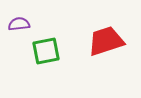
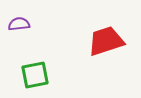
green square: moved 11 px left, 24 px down
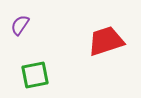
purple semicircle: moved 1 px right, 1 px down; rotated 50 degrees counterclockwise
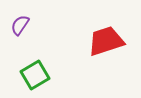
green square: rotated 20 degrees counterclockwise
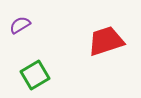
purple semicircle: rotated 25 degrees clockwise
